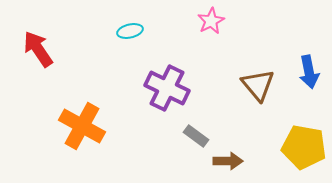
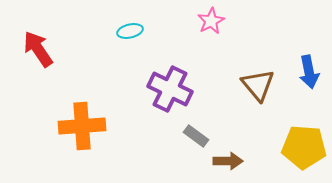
purple cross: moved 3 px right, 1 px down
orange cross: rotated 33 degrees counterclockwise
yellow pentagon: rotated 6 degrees counterclockwise
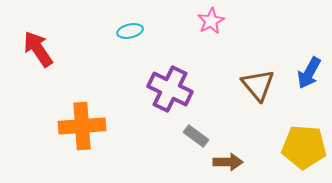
blue arrow: moved 1 px down; rotated 40 degrees clockwise
brown arrow: moved 1 px down
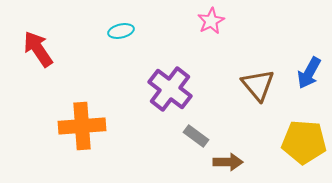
cyan ellipse: moved 9 px left
purple cross: rotated 12 degrees clockwise
yellow pentagon: moved 5 px up
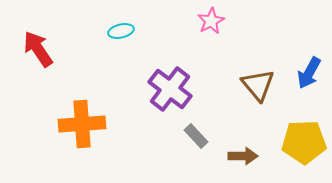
orange cross: moved 2 px up
gray rectangle: rotated 10 degrees clockwise
yellow pentagon: rotated 6 degrees counterclockwise
brown arrow: moved 15 px right, 6 px up
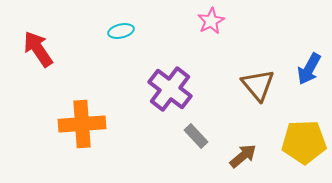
blue arrow: moved 4 px up
brown arrow: rotated 40 degrees counterclockwise
